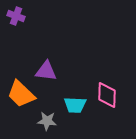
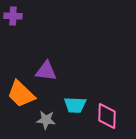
purple cross: moved 3 px left; rotated 18 degrees counterclockwise
pink diamond: moved 21 px down
gray star: moved 1 px left, 1 px up
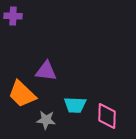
orange trapezoid: moved 1 px right
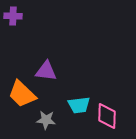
cyan trapezoid: moved 4 px right; rotated 10 degrees counterclockwise
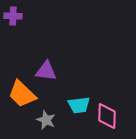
gray star: rotated 18 degrees clockwise
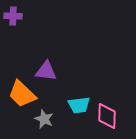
gray star: moved 2 px left, 1 px up
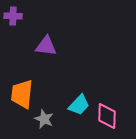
purple triangle: moved 25 px up
orange trapezoid: rotated 52 degrees clockwise
cyan trapezoid: rotated 40 degrees counterclockwise
